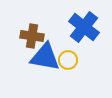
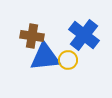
blue cross: moved 8 px down
blue triangle: rotated 16 degrees counterclockwise
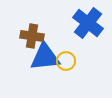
blue cross: moved 4 px right, 12 px up
yellow circle: moved 2 px left, 1 px down
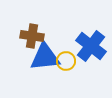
blue cross: moved 3 px right, 23 px down
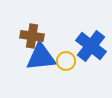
blue triangle: moved 4 px left
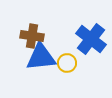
blue cross: moved 7 px up
yellow circle: moved 1 px right, 2 px down
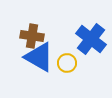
blue triangle: moved 2 px left; rotated 36 degrees clockwise
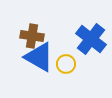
yellow circle: moved 1 px left, 1 px down
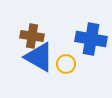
blue cross: rotated 28 degrees counterclockwise
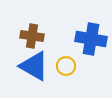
blue triangle: moved 5 px left, 9 px down
yellow circle: moved 2 px down
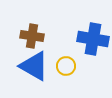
blue cross: moved 2 px right
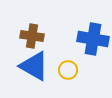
yellow circle: moved 2 px right, 4 px down
